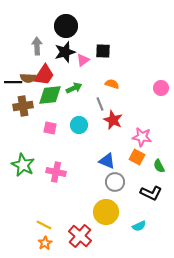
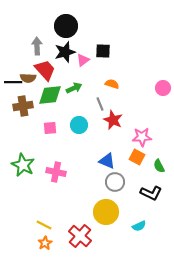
red trapezoid: moved 1 px right, 5 px up; rotated 75 degrees counterclockwise
pink circle: moved 2 px right
pink square: rotated 16 degrees counterclockwise
pink star: rotated 12 degrees counterclockwise
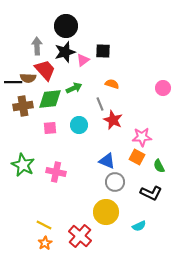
green diamond: moved 4 px down
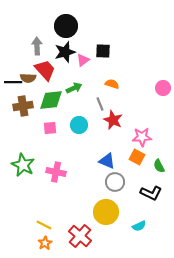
green diamond: moved 1 px right, 1 px down
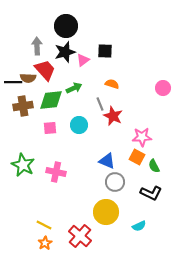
black square: moved 2 px right
red star: moved 4 px up
green semicircle: moved 5 px left
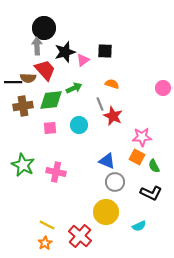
black circle: moved 22 px left, 2 px down
yellow line: moved 3 px right
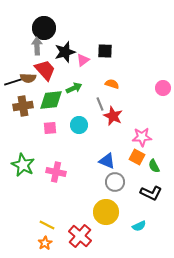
black line: rotated 18 degrees counterclockwise
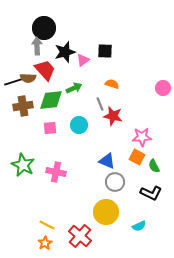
red star: rotated 12 degrees counterclockwise
